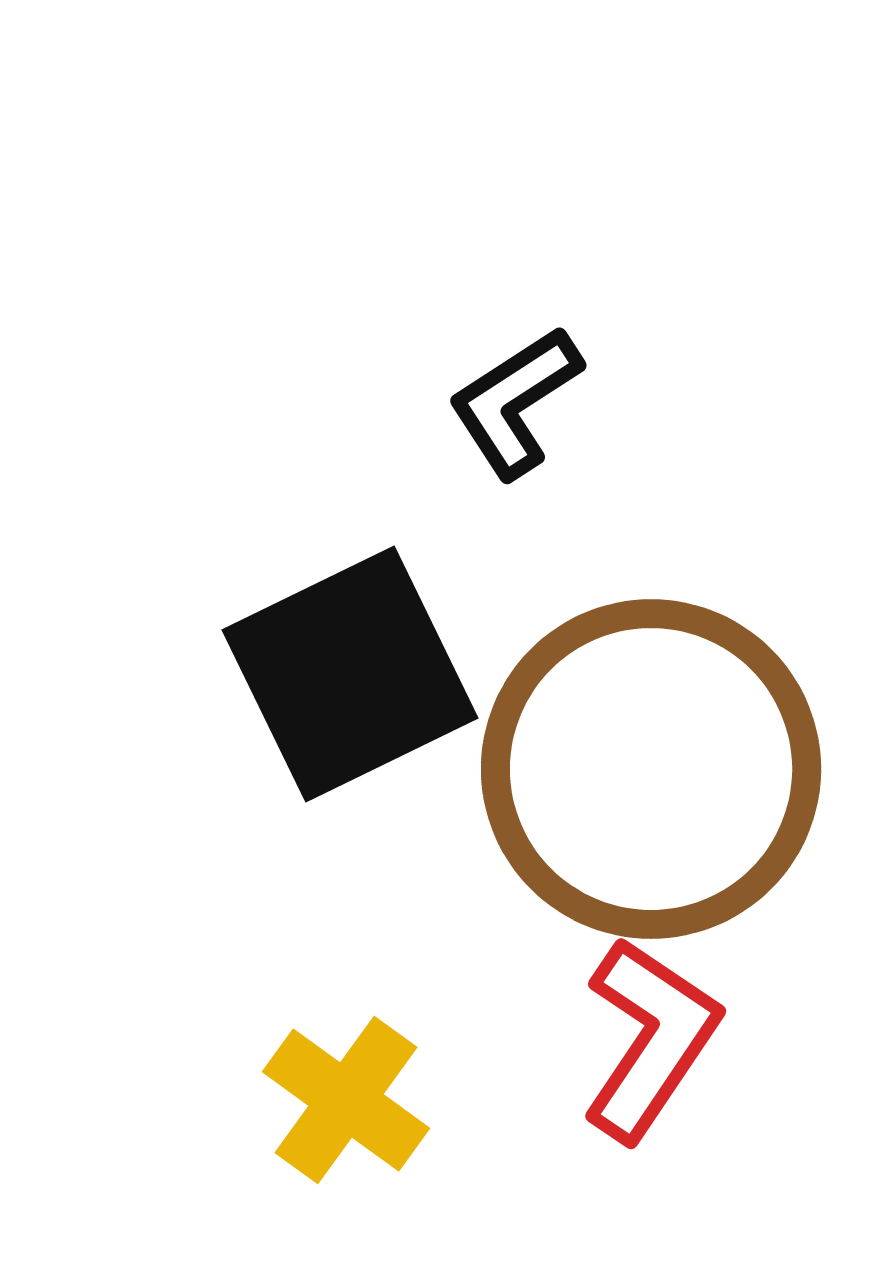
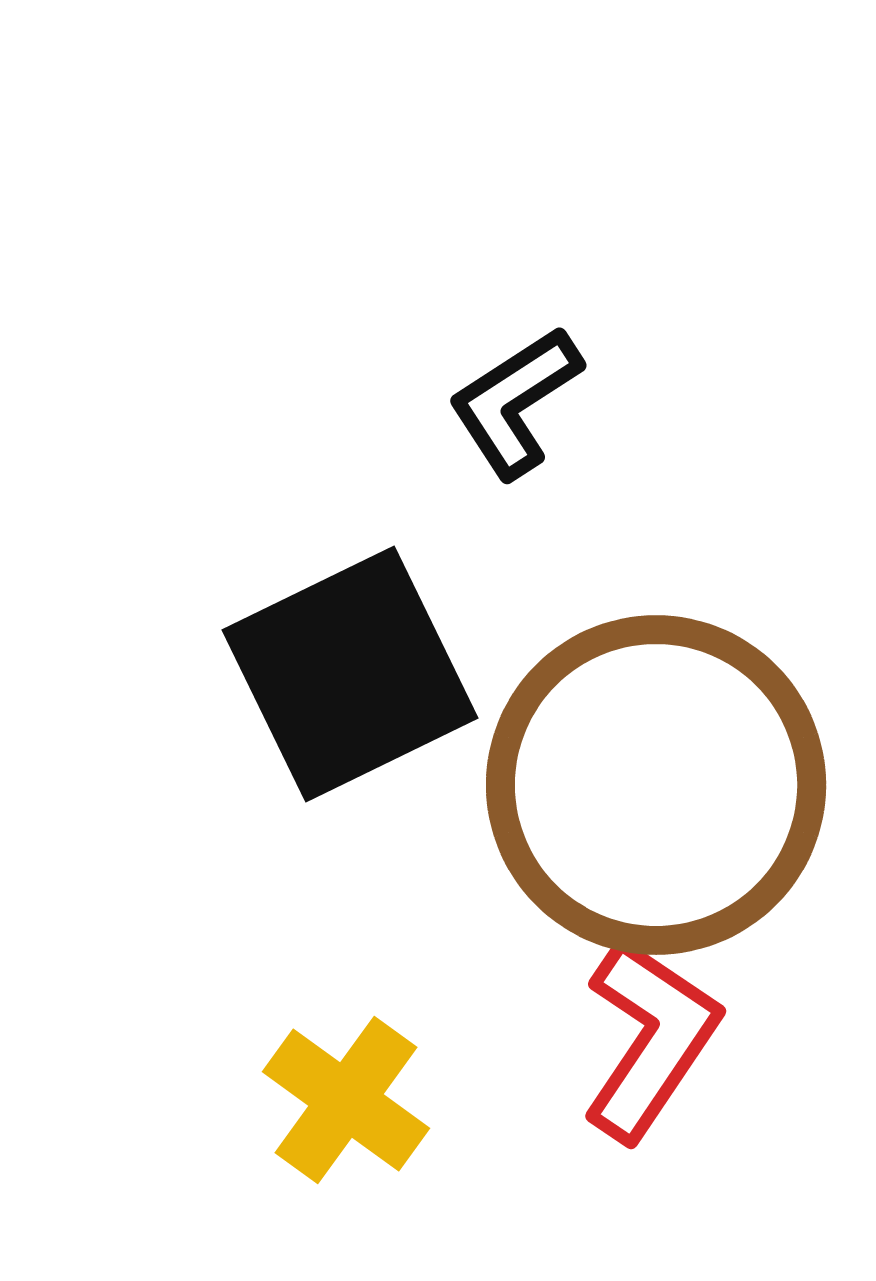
brown circle: moved 5 px right, 16 px down
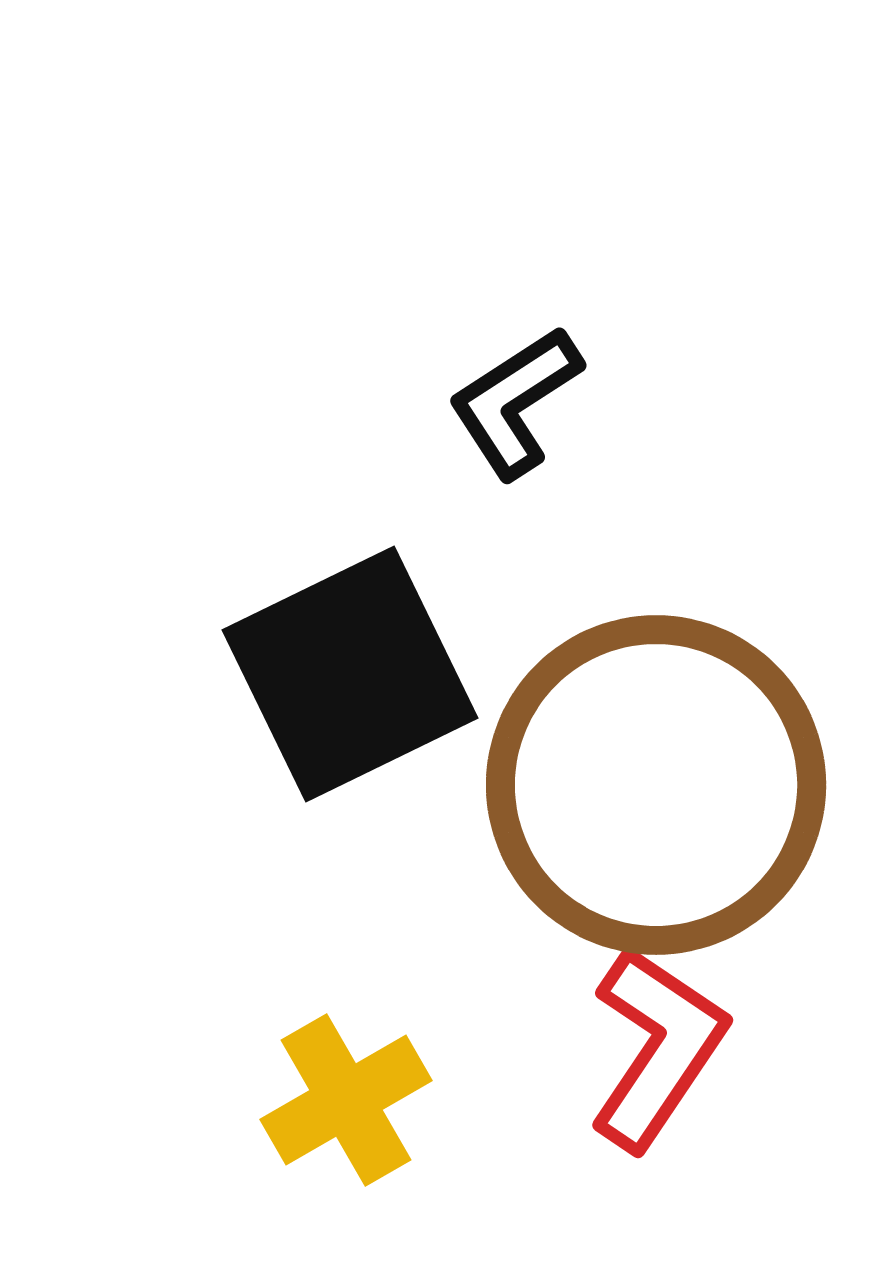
red L-shape: moved 7 px right, 9 px down
yellow cross: rotated 24 degrees clockwise
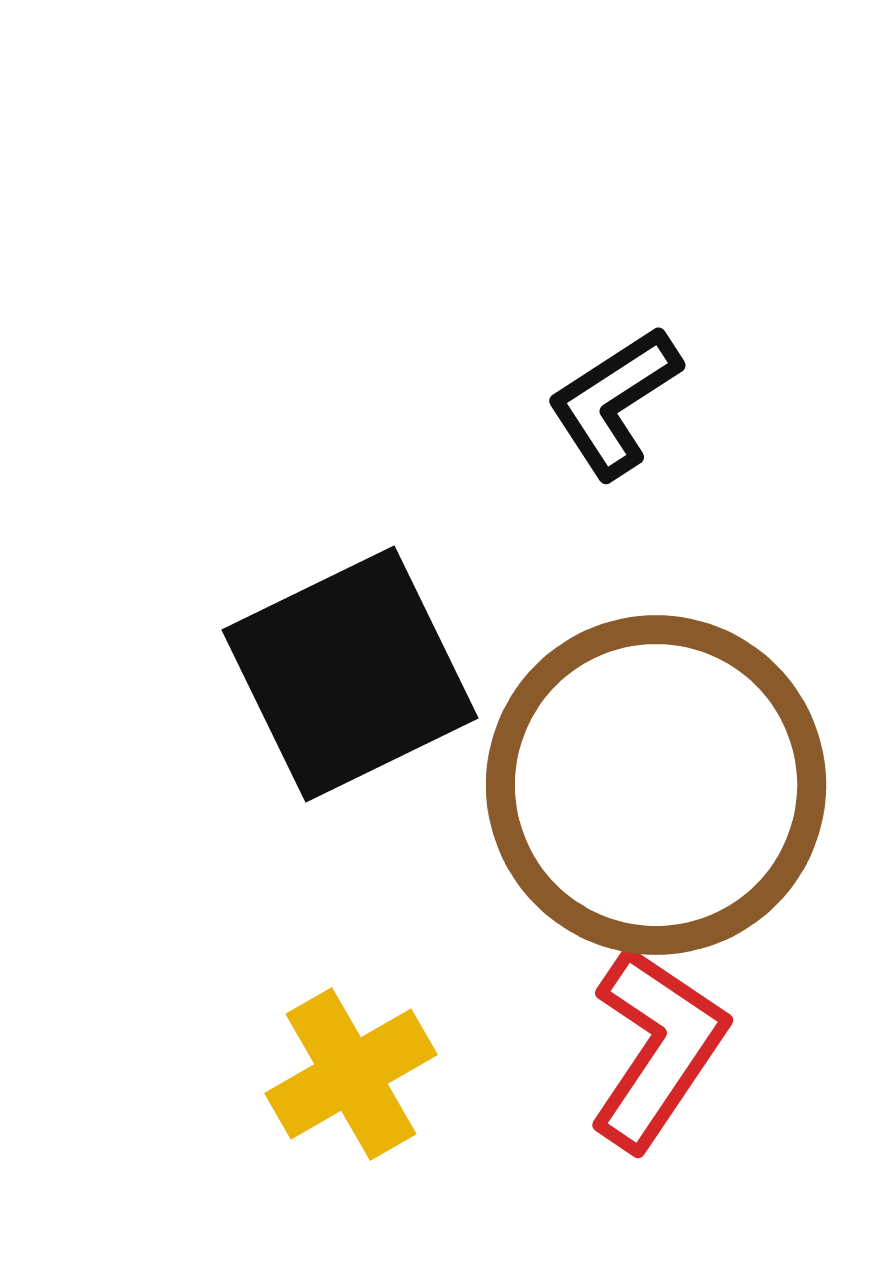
black L-shape: moved 99 px right
yellow cross: moved 5 px right, 26 px up
